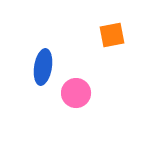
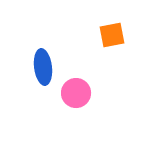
blue ellipse: rotated 16 degrees counterclockwise
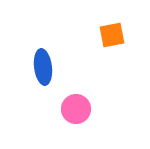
pink circle: moved 16 px down
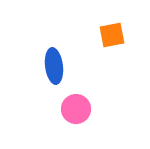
blue ellipse: moved 11 px right, 1 px up
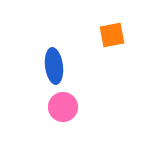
pink circle: moved 13 px left, 2 px up
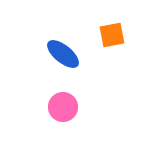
blue ellipse: moved 9 px right, 12 px up; rotated 44 degrees counterclockwise
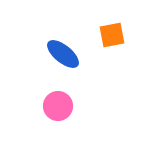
pink circle: moved 5 px left, 1 px up
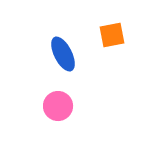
blue ellipse: rotated 24 degrees clockwise
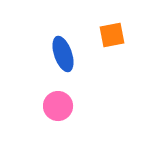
blue ellipse: rotated 8 degrees clockwise
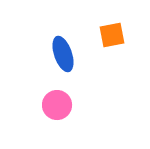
pink circle: moved 1 px left, 1 px up
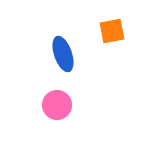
orange square: moved 4 px up
